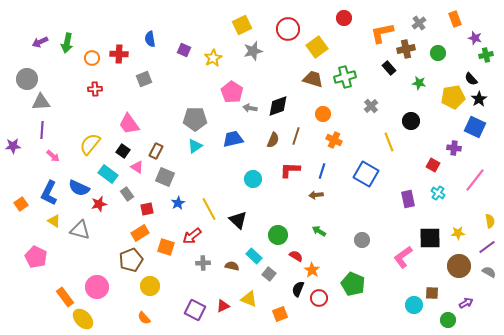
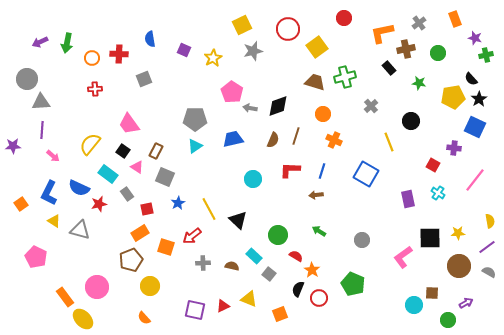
brown trapezoid at (313, 79): moved 2 px right, 3 px down
purple square at (195, 310): rotated 15 degrees counterclockwise
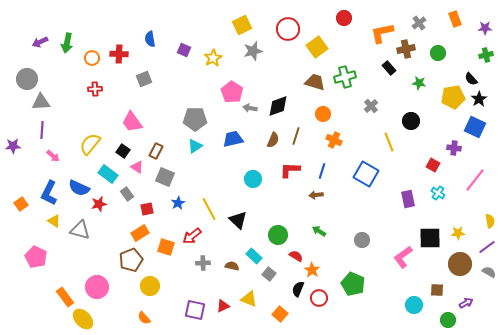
purple star at (475, 38): moved 10 px right, 10 px up; rotated 16 degrees counterclockwise
pink trapezoid at (129, 124): moved 3 px right, 2 px up
brown circle at (459, 266): moved 1 px right, 2 px up
brown square at (432, 293): moved 5 px right, 3 px up
orange square at (280, 314): rotated 28 degrees counterclockwise
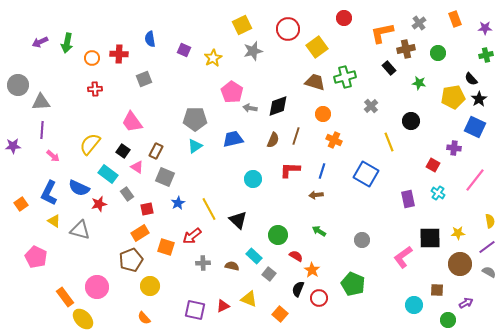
gray circle at (27, 79): moved 9 px left, 6 px down
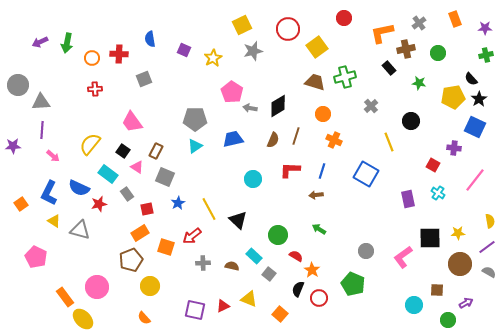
black diamond at (278, 106): rotated 10 degrees counterclockwise
green arrow at (319, 231): moved 2 px up
gray circle at (362, 240): moved 4 px right, 11 px down
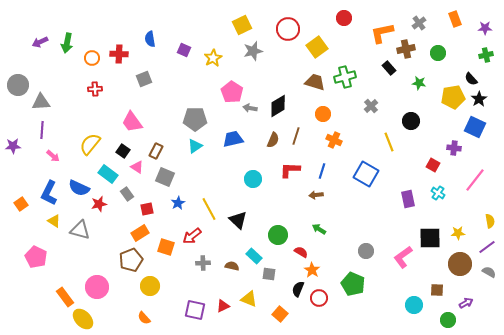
red semicircle at (296, 256): moved 5 px right, 4 px up
gray square at (269, 274): rotated 32 degrees counterclockwise
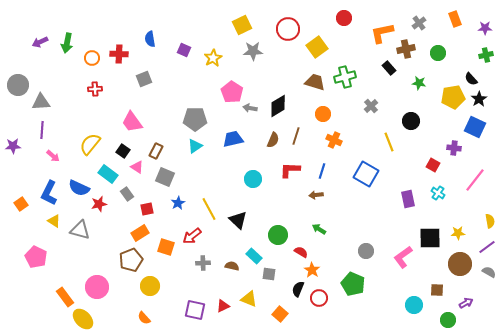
gray star at (253, 51): rotated 12 degrees clockwise
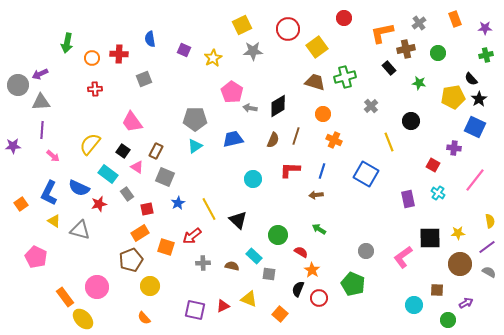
purple arrow at (40, 42): moved 32 px down
